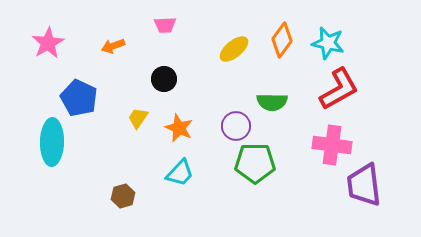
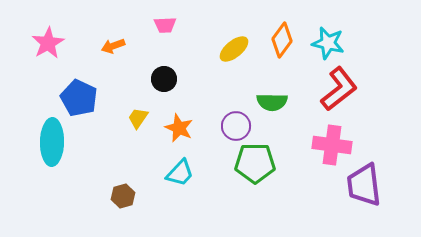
red L-shape: rotated 9 degrees counterclockwise
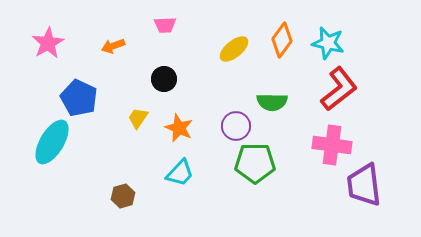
cyan ellipse: rotated 30 degrees clockwise
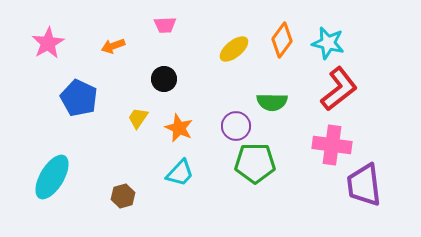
cyan ellipse: moved 35 px down
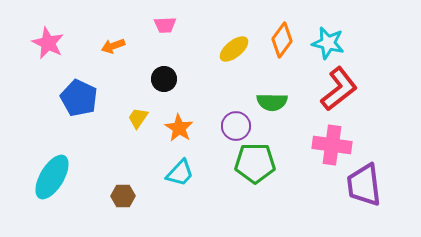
pink star: rotated 16 degrees counterclockwise
orange star: rotated 8 degrees clockwise
brown hexagon: rotated 15 degrees clockwise
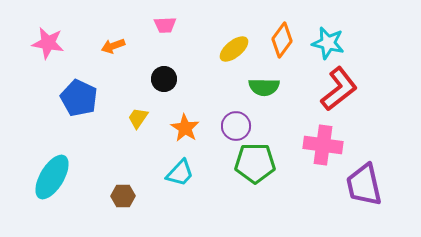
pink star: rotated 16 degrees counterclockwise
green semicircle: moved 8 px left, 15 px up
orange star: moved 6 px right
pink cross: moved 9 px left
purple trapezoid: rotated 6 degrees counterclockwise
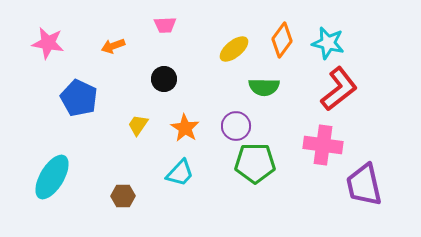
yellow trapezoid: moved 7 px down
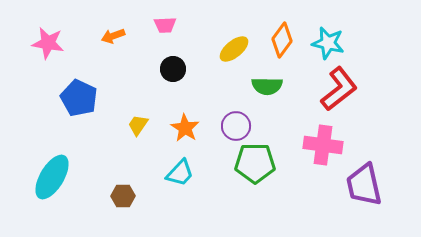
orange arrow: moved 10 px up
black circle: moved 9 px right, 10 px up
green semicircle: moved 3 px right, 1 px up
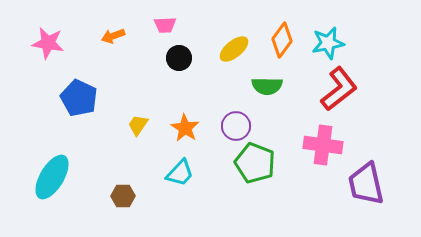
cyan star: rotated 24 degrees counterclockwise
black circle: moved 6 px right, 11 px up
green pentagon: rotated 21 degrees clockwise
purple trapezoid: moved 2 px right, 1 px up
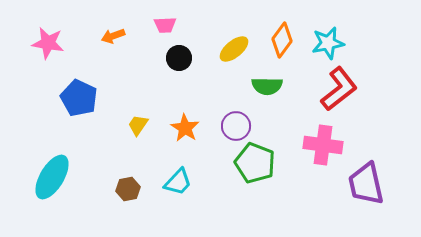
cyan trapezoid: moved 2 px left, 9 px down
brown hexagon: moved 5 px right, 7 px up; rotated 10 degrees counterclockwise
